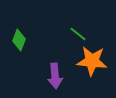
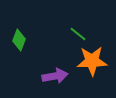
orange star: rotated 8 degrees counterclockwise
purple arrow: rotated 95 degrees counterclockwise
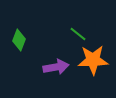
orange star: moved 1 px right, 1 px up
purple arrow: moved 1 px right, 9 px up
